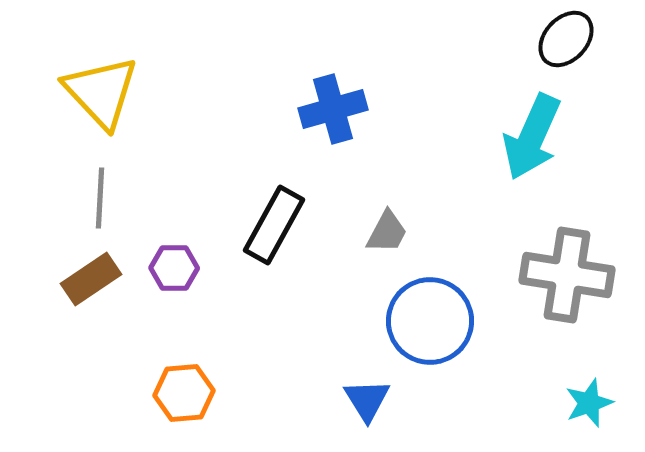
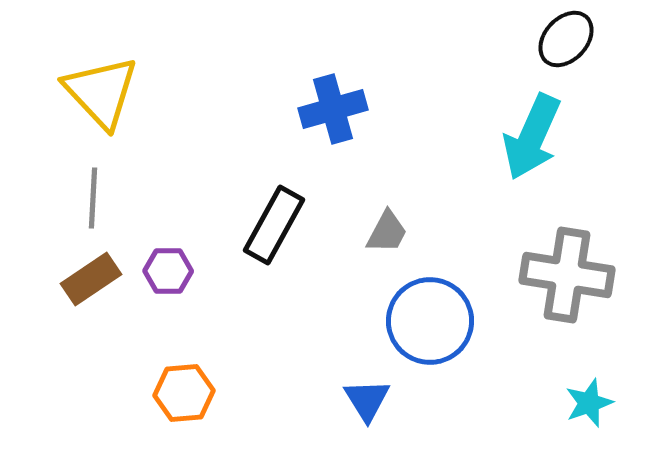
gray line: moved 7 px left
purple hexagon: moved 6 px left, 3 px down
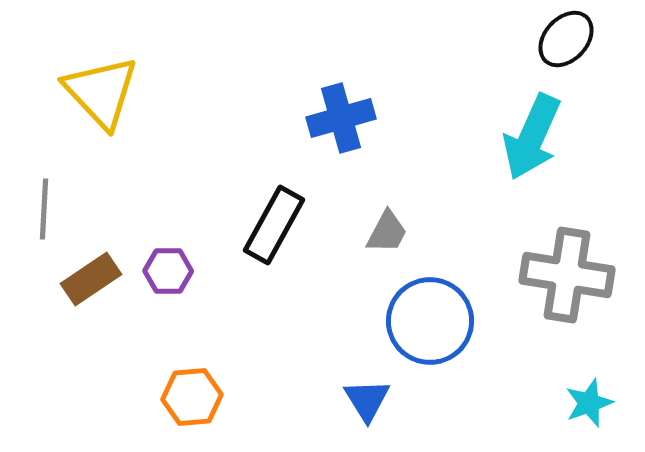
blue cross: moved 8 px right, 9 px down
gray line: moved 49 px left, 11 px down
orange hexagon: moved 8 px right, 4 px down
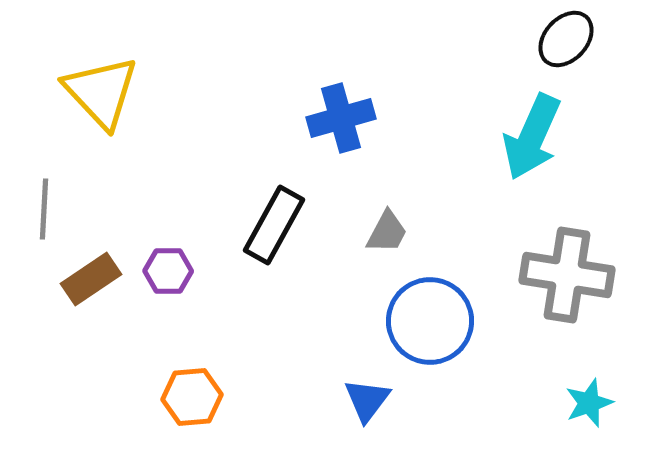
blue triangle: rotated 9 degrees clockwise
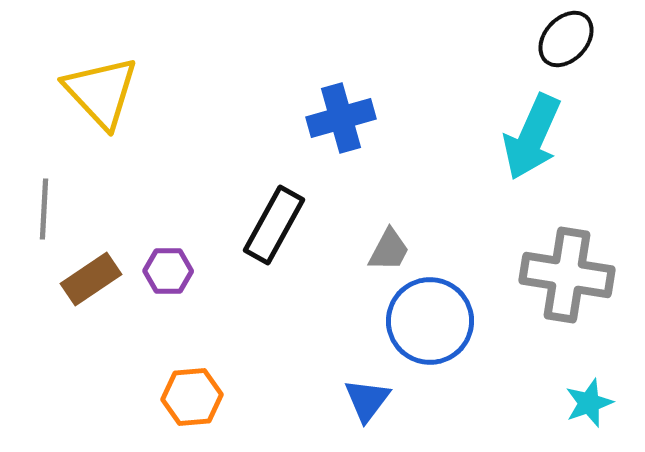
gray trapezoid: moved 2 px right, 18 px down
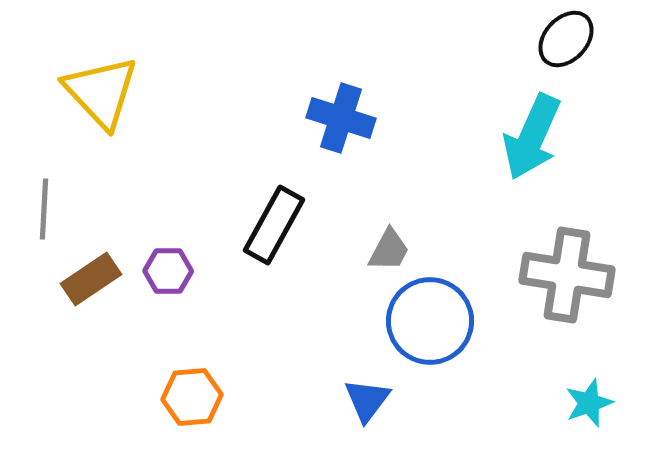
blue cross: rotated 34 degrees clockwise
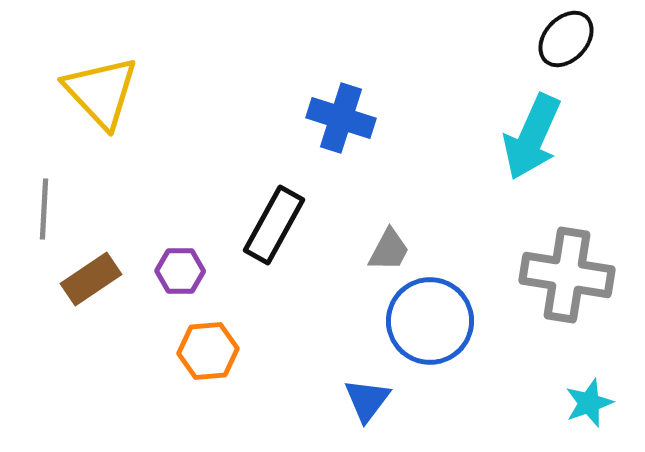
purple hexagon: moved 12 px right
orange hexagon: moved 16 px right, 46 px up
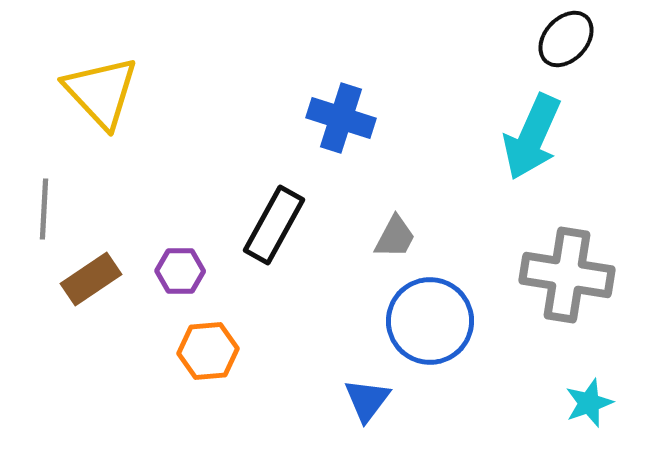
gray trapezoid: moved 6 px right, 13 px up
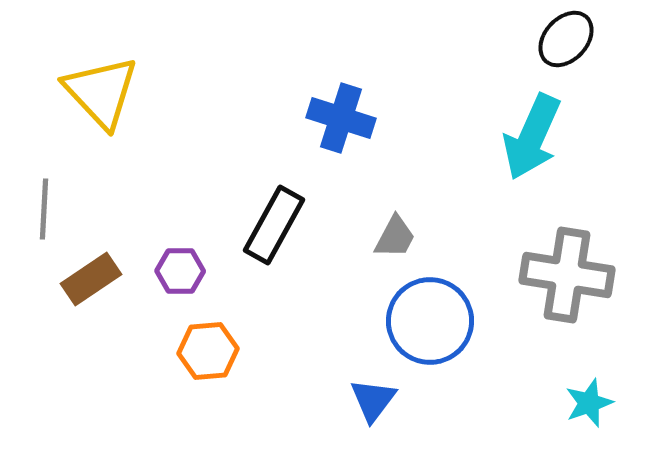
blue triangle: moved 6 px right
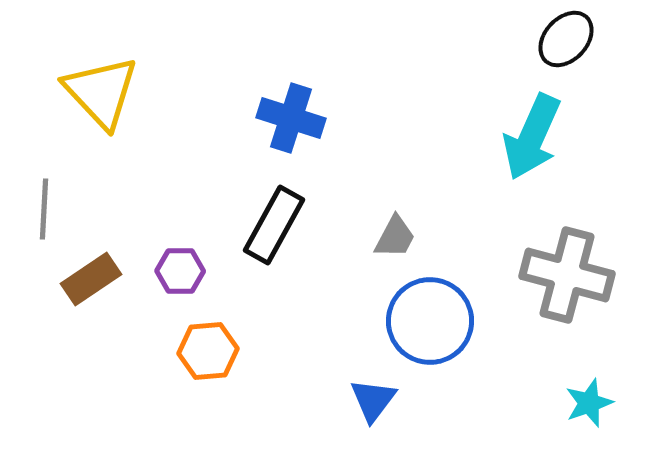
blue cross: moved 50 px left
gray cross: rotated 6 degrees clockwise
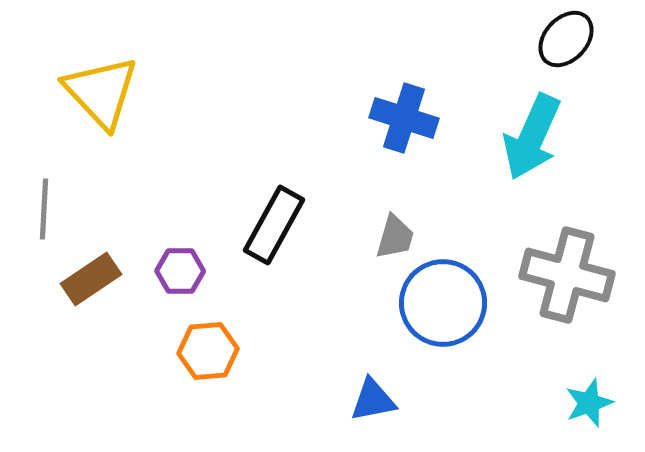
blue cross: moved 113 px right
gray trapezoid: rotated 12 degrees counterclockwise
blue circle: moved 13 px right, 18 px up
blue triangle: rotated 42 degrees clockwise
